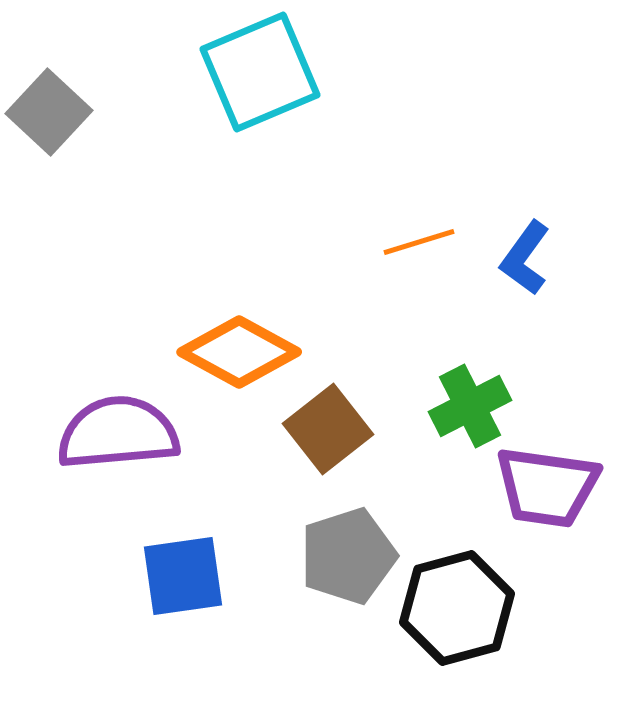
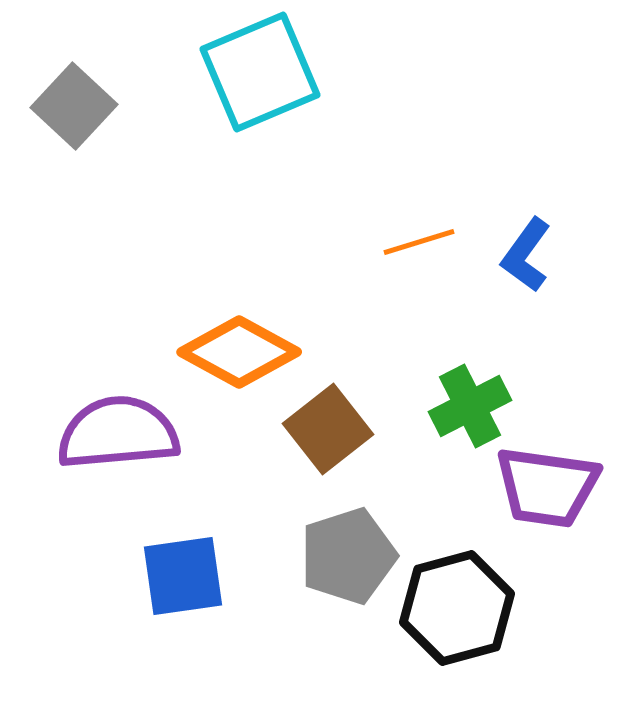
gray square: moved 25 px right, 6 px up
blue L-shape: moved 1 px right, 3 px up
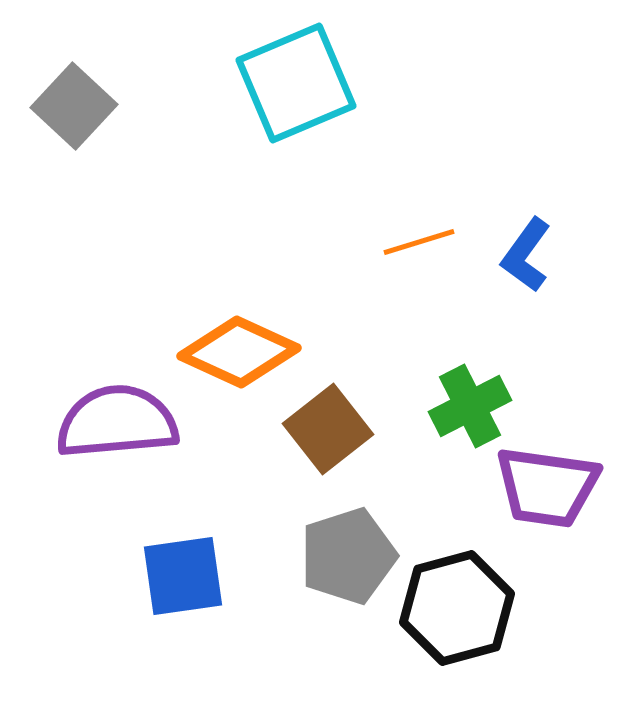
cyan square: moved 36 px right, 11 px down
orange diamond: rotated 4 degrees counterclockwise
purple semicircle: moved 1 px left, 11 px up
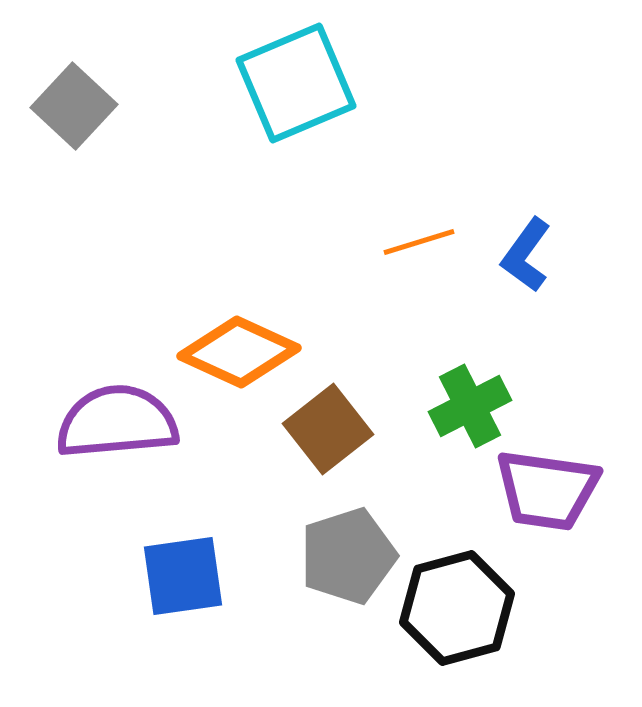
purple trapezoid: moved 3 px down
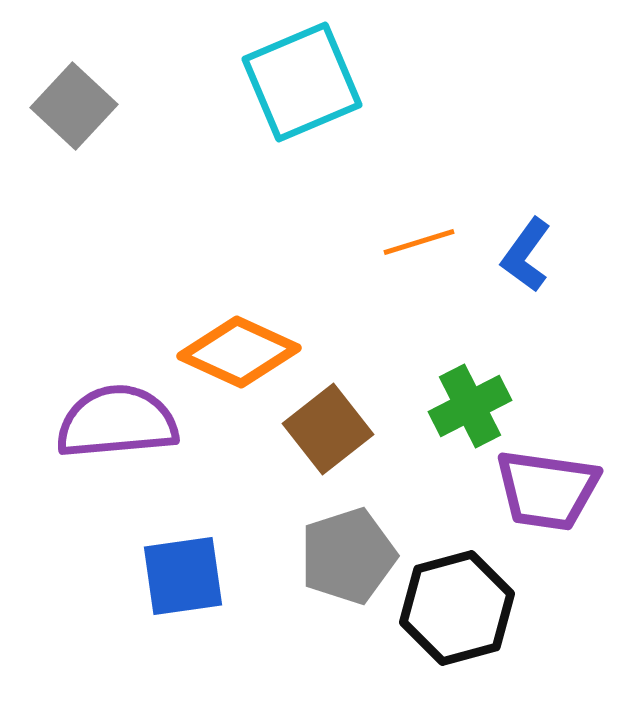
cyan square: moved 6 px right, 1 px up
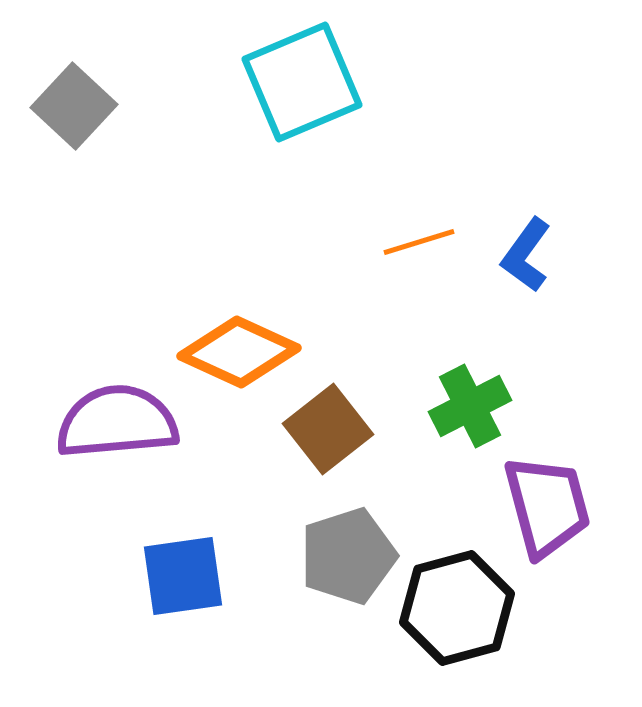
purple trapezoid: moved 16 px down; rotated 113 degrees counterclockwise
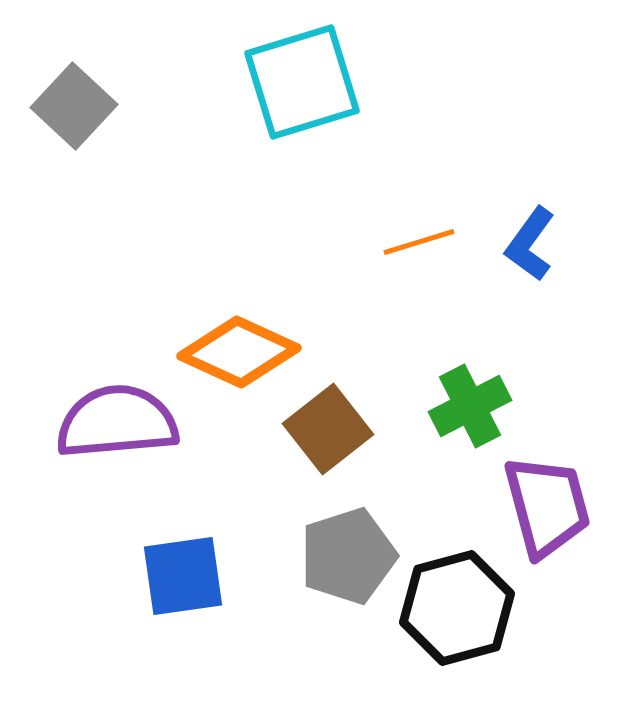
cyan square: rotated 6 degrees clockwise
blue L-shape: moved 4 px right, 11 px up
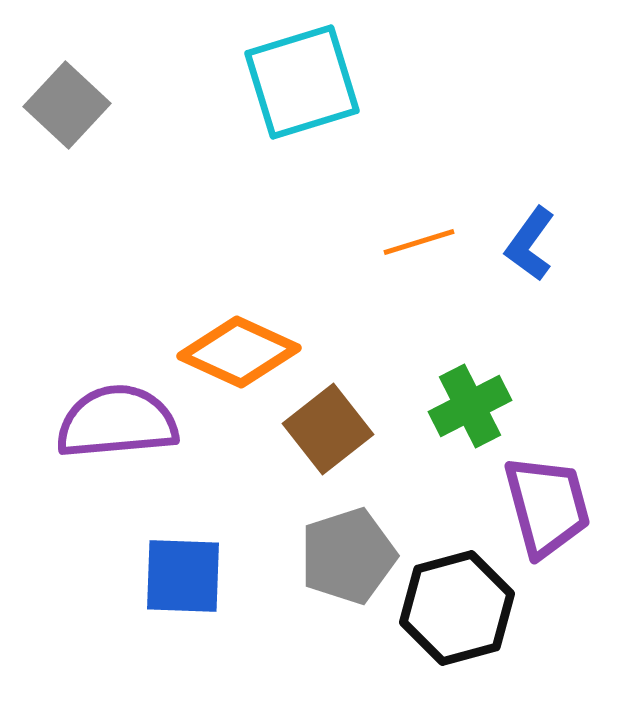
gray square: moved 7 px left, 1 px up
blue square: rotated 10 degrees clockwise
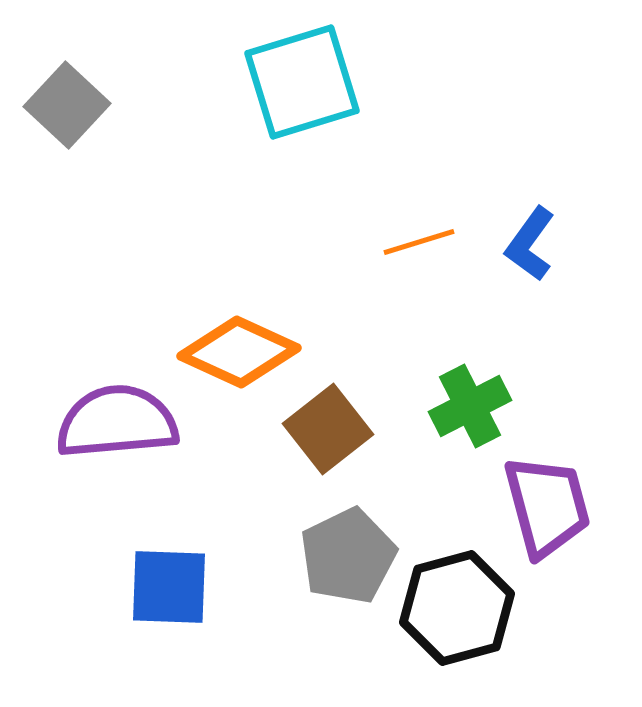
gray pentagon: rotated 8 degrees counterclockwise
blue square: moved 14 px left, 11 px down
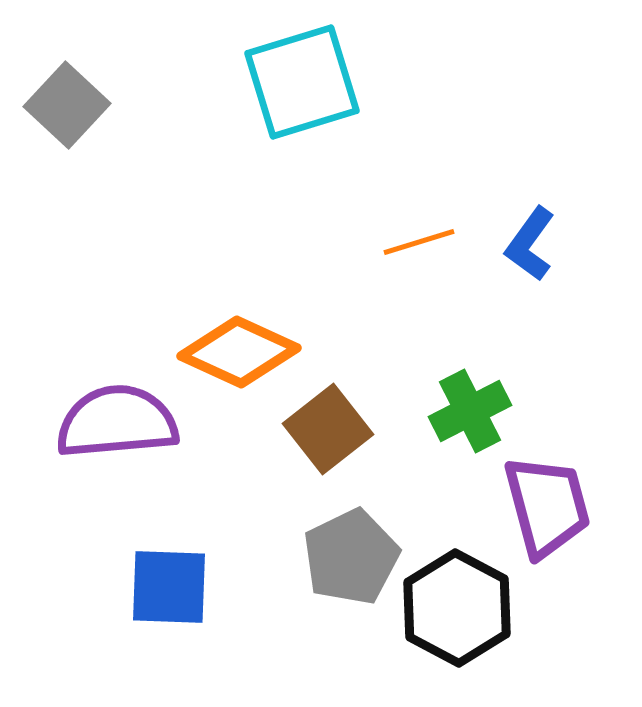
green cross: moved 5 px down
gray pentagon: moved 3 px right, 1 px down
black hexagon: rotated 17 degrees counterclockwise
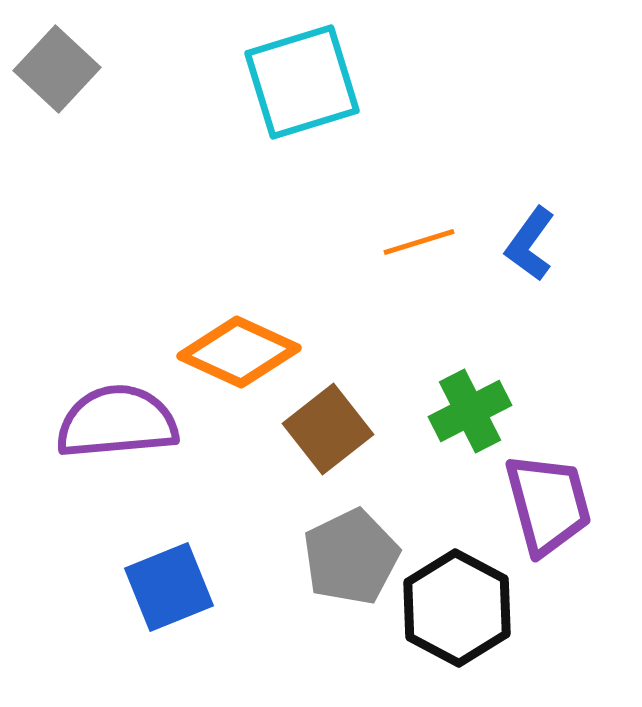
gray square: moved 10 px left, 36 px up
purple trapezoid: moved 1 px right, 2 px up
blue square: rotated 24 degrees counterclockwise
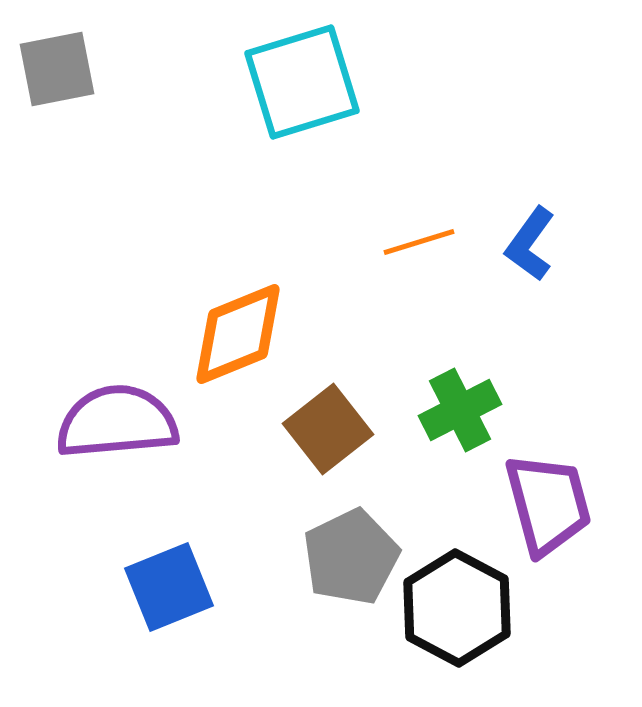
gray square: rotated 36 degrees clockwise
orange diamond: moved 1 px left, 18 px up; rotated 47 degrees counterclockwise
green cross: moved 10 px left, 1 px up
